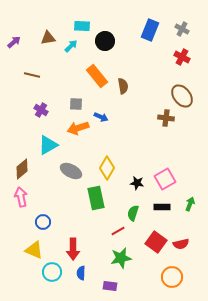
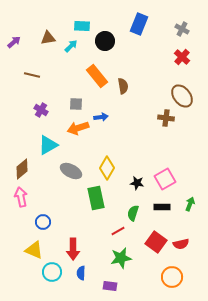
blue rectangle: moved 11 px left, 6 px up
red cross: rotated 14 degrees clockwise
blue arrow: rotated 32 degrees counterclockwise
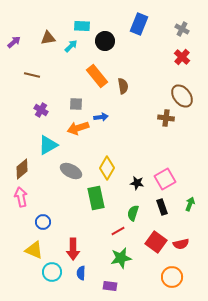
black rectangle: rotated 70 degrees clockwise
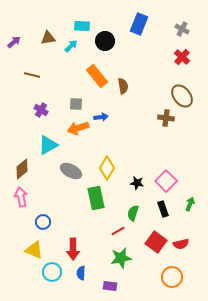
pink square: moved 1 px right, 2 px down; rotated 15 degrees counterclockwise
black rectangle: moved 1 px right, 2 px down
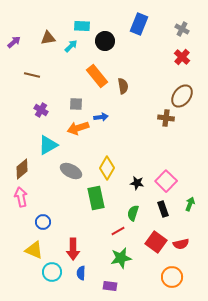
brown ellipse: rotated 75 degrees clockwise
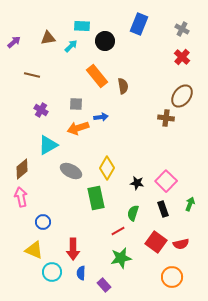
purple rectangle: moved 6 px left, 1 px up; rotated 40 degrees clockwise
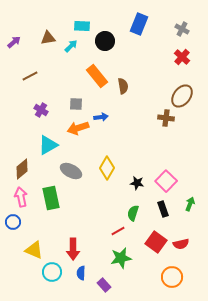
brown line: moved 2 px left, 1 px down; rotated 42 degrees counterclockwise
green rectangle: moved 45 px left
blue circle: moved 30 px left
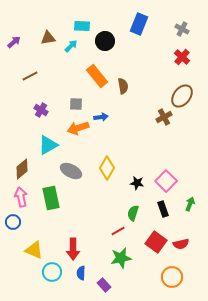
brown cross: moved 2 px left, 1 px up; rotated 35 degrees counterclockwise
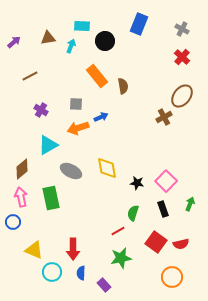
cyan arrow: rotated 24 degrees counterclockwise
blue arrow: rotated 16 degrees counterclockwise
yellow diamond: rotated 40 degrees counterclockwise
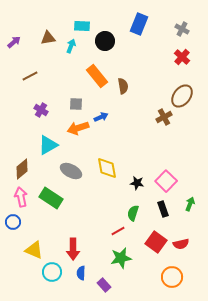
green rectangle: rotated 45 degrees counterclockwise
